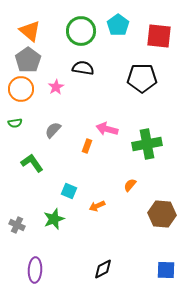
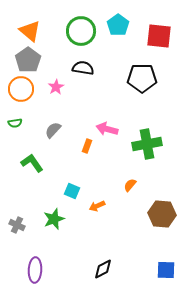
cyan square: moved 3 px right
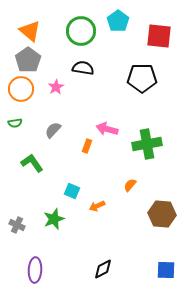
cyan pentagon: moved 4 px up
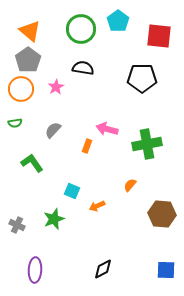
green circle: moved 2 px up
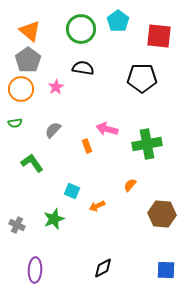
orange rectangle: rotated 40 degrees counterclockwise
black diamond: moved 1 px up
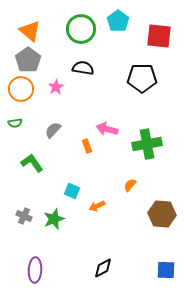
gray cross: moved 7 px right, 9 px up
